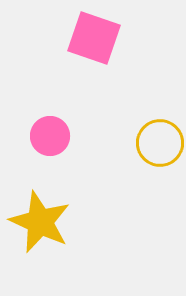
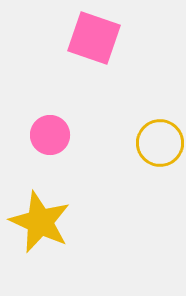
pink circle: moved 1 px up
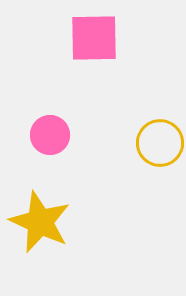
pink square: rotated 20 degrees counterclockwise
